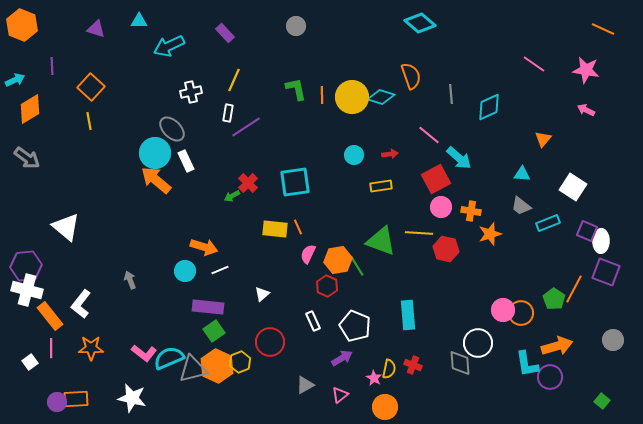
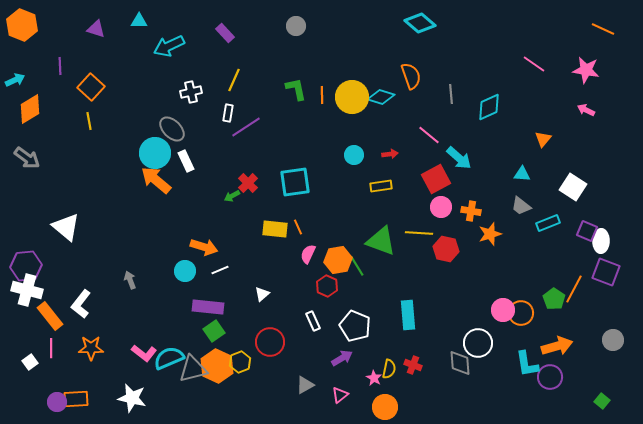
purple line at (52, 66): moved 8 px right
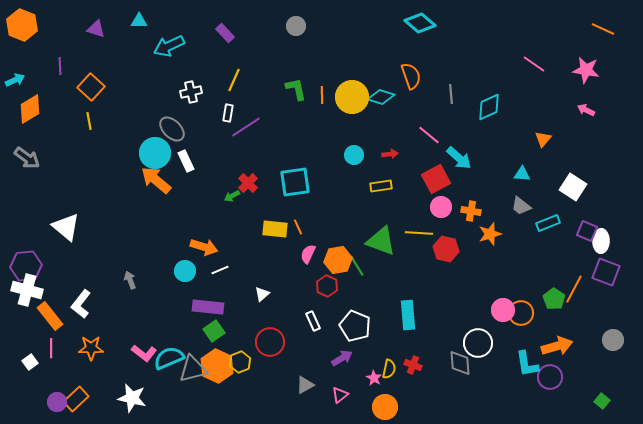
orange rectangle at (76, 399): rotated 40 degrees counterclockwise
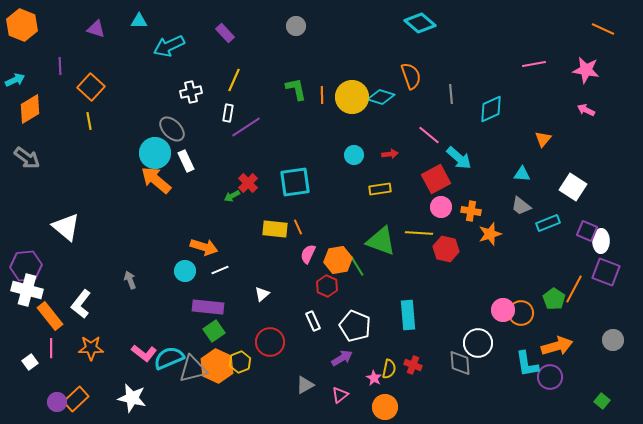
pink line at (534, 64): rotated 45 degrees counterclockwise
cyan diamond at (489, 107): moved 2 px right, 2 px down
yellow rectangle at (381, 186): moved 1 px left, 3 px down
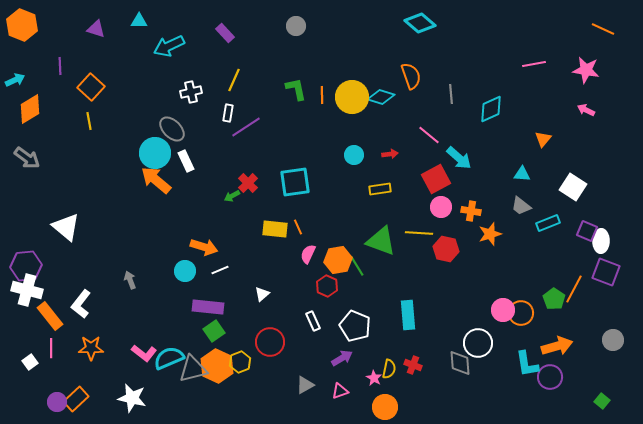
pink triangle at (340, 395): moved 4 px up; rotated 18 degrees clockwise
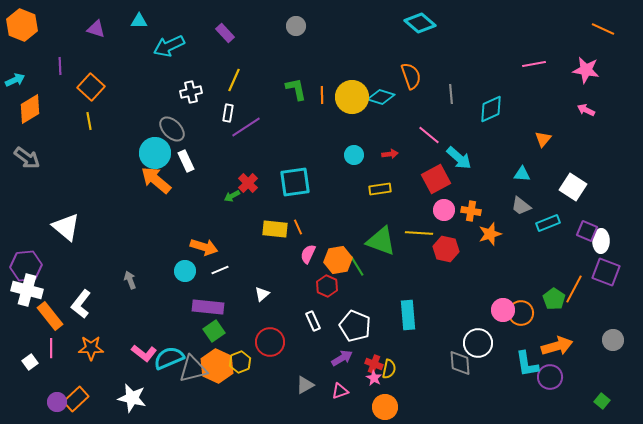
pink circle at (441, 207): moved 3 px right, 3 px down
red cross at (413, 365): moved 39 px left, 1 px up
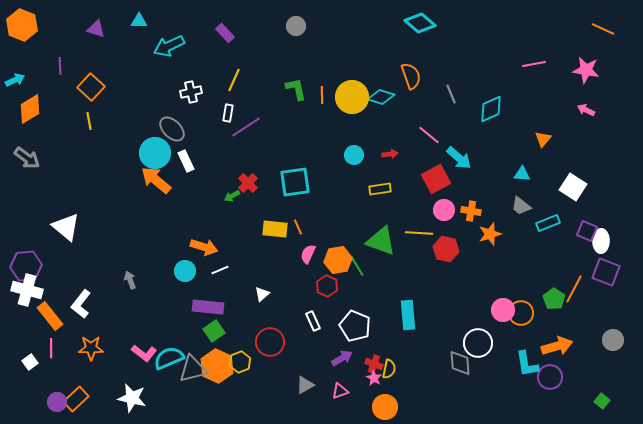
gray line at (451, 94): rotated 18 degrees counterclockwise
